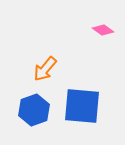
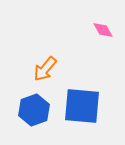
pink diamond: rotated 25 degrees clockwise
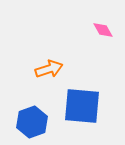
orange arrow: moved 4 px right; rotated 148 degrees counterclockwise
blue hexagon: moved 2 px left, 12 px down
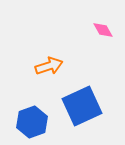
orange arrow: moved 3 px up
blue square: rotated 30 degrees counterclockwise
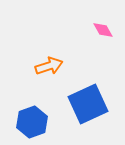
blue square: moved 6 px right, 2 px up
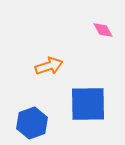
blue square: rotated 24 degrees clockwise
blue hexagon: moved 1 px down
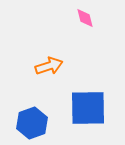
pink diamond: moved 18 px left, 12 px up; rotated 15 degrees clockwise
blue square: moved 4 px down
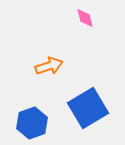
blue square: rotated 30 degrees counterclockwise
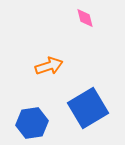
blue hexagon: rotated 12 degrees clockwise
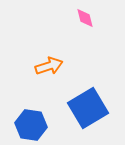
blue hexagon: moved 1 px left, 2 px down; rotated 16 degrees clockwise
